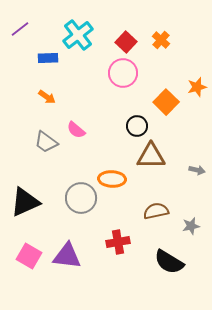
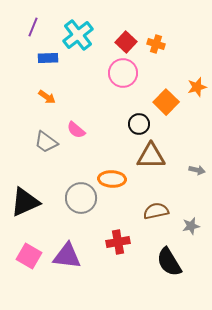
purple line: moved 13 px right, 2 px up; rotated 30 degrees counterclockwise
orange cross: moved 5 px left, 4 px down; rotated 24 degrees counterclockwise
black circle: moved 2 px right, 2 px up
black semicircle: rotated 28 degrees clockwise
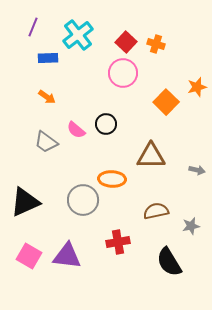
black circle: moved 33 px left
gray circle: moved 2 px right, 2 px down
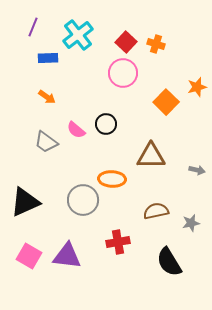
gray star: moved 3 px up
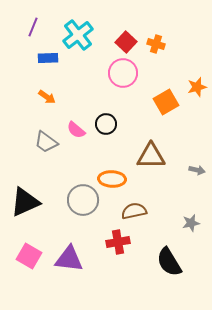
orange square: rotated 15 degrees clockwise
brown semicircle: moved 22 px left
purple triangle: moved 2 px right, 3 px down
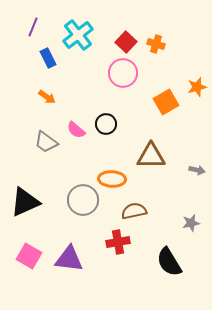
blue rectangle: rotated 66 degrees clockwise
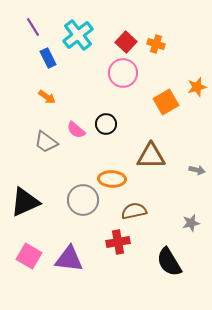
purple line: rotated 54 degrees counterclockwise
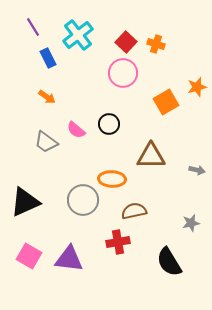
black circle: moved 3 px right
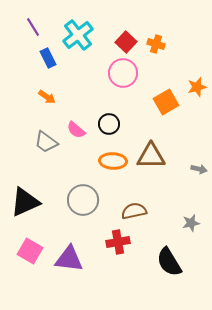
gray arrow: moved 2 px right, 1 px up
orange ellipse: moved 1 px right, 18 px up
pink square: moved 1 px right, 5 px up
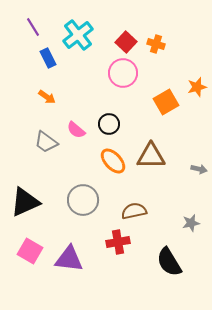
orange ellipse: rotated 44 degrees clockwise
